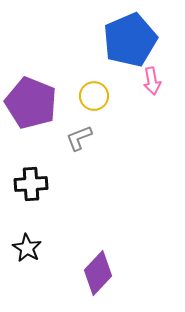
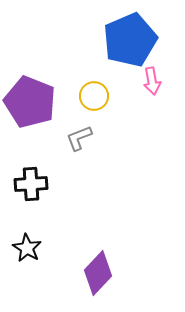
purple pentagon: moved 1 px left, 1 px up
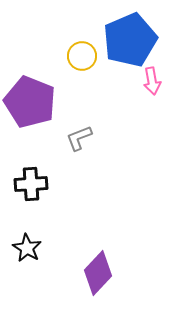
yellow circle: moved 12 px left, 40 px up
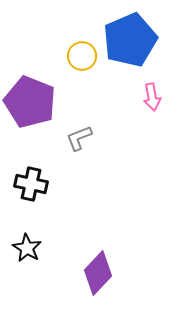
pink arrow: moved 16 px down
black cross: rotated 16 degrees clockwise
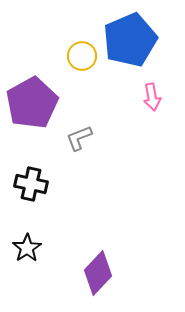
purple pentagon: moved 2 px right, 1 px down; rotated 21 degrees clockwise
black star: rotated 8 degrees clockwise
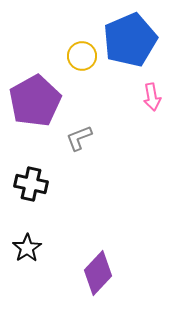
purple pentagon: moved 3 px right, 2 px up
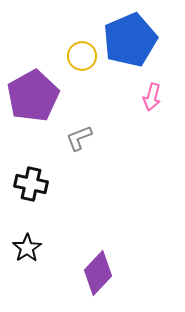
pink arrow: rotated 24 degrees clockwise
purple pentagon: moved 2 px left, 5 px up
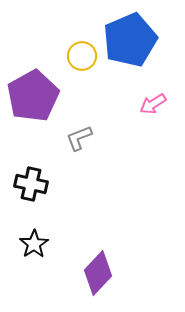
pink arrow: moved 1 px right, 7 px down; rotated 44 degrees clockwise
black star: moved 7 px right, 4 px up
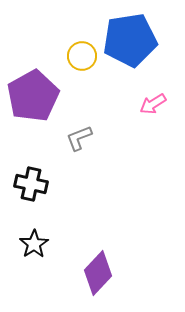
blue pentagon: rotated 14 degrees clockwise
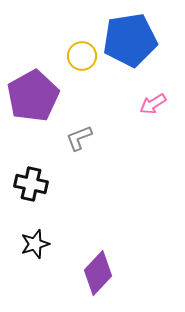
black star: moved 1 px right; rotated 16 degrees clockwise
